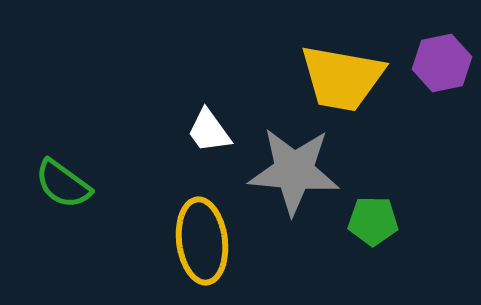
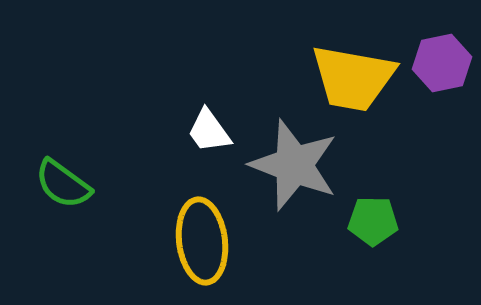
yellow trapezoid: moved 11 px right
gray star: moved 6 px up; rotated 16 degrees clockwise
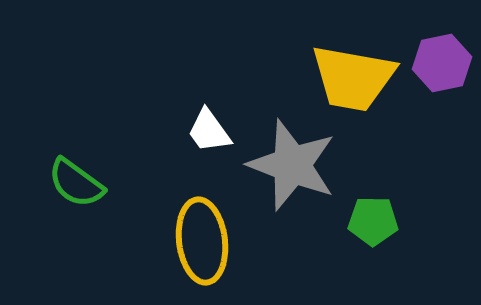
gray star: moved 2 px left
green semicircle: moved 13 px right, 1 px up
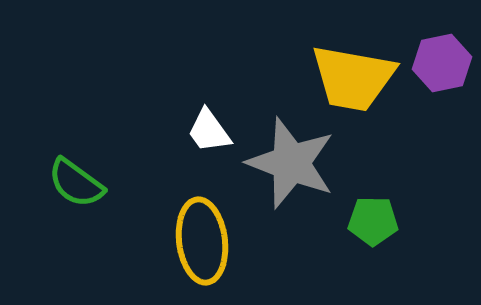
gray star: moved 1 px left, 2 px up
